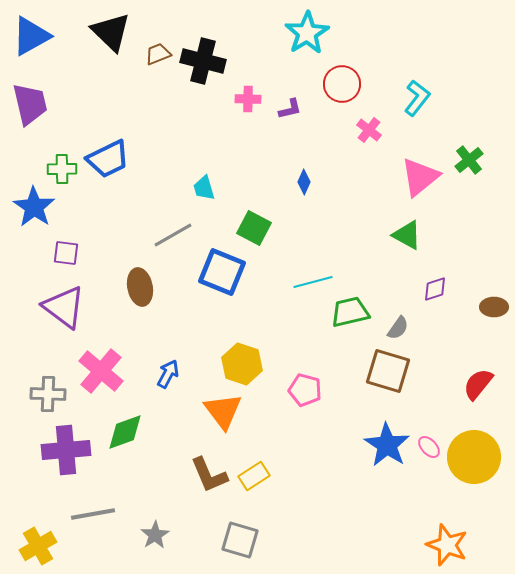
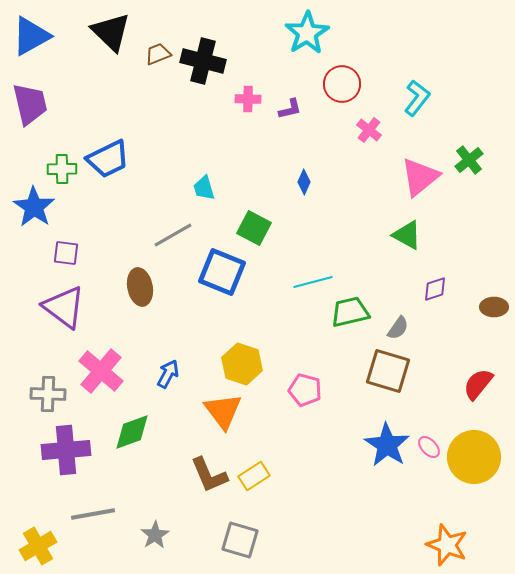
green diamond at (125, 432): moved 7 px right
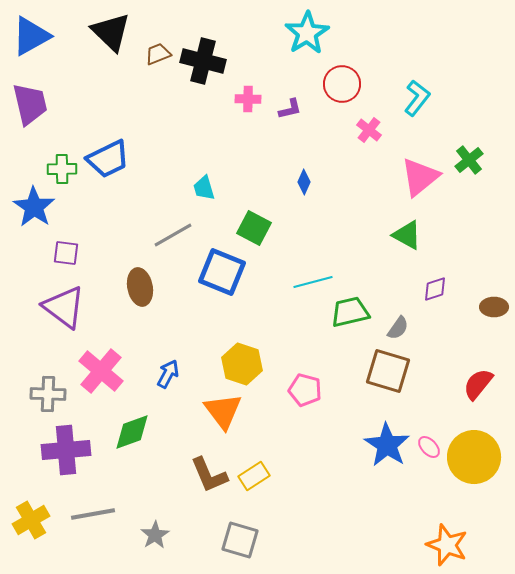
yellow cross at (38, 546): moved 7 px left, 26 px up
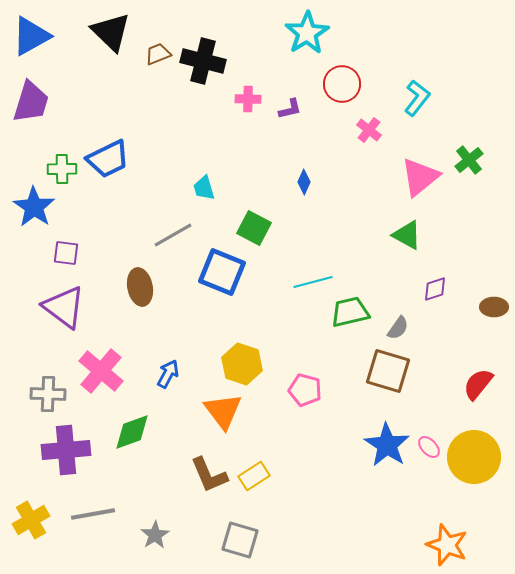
purple trapezoid at (30, 104): moved 1 px right, 2 px up; rotated 30 degrees clockwise
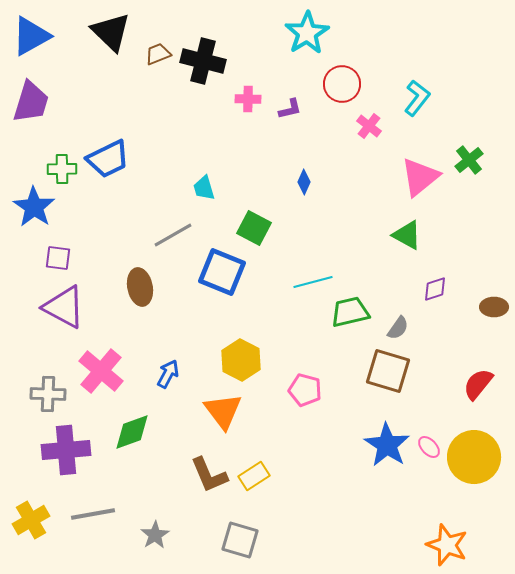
pink cross at (369, 130): moved 4 px up
purple square at (66, 253): moved 8 px left, 5 px down
purple triangle at (64, 307): rotated 9 degrees counterclockwise
yellow hexagon at (242, 364): moved 1 px left, 4 px up; rotated 9 degrees clockwise
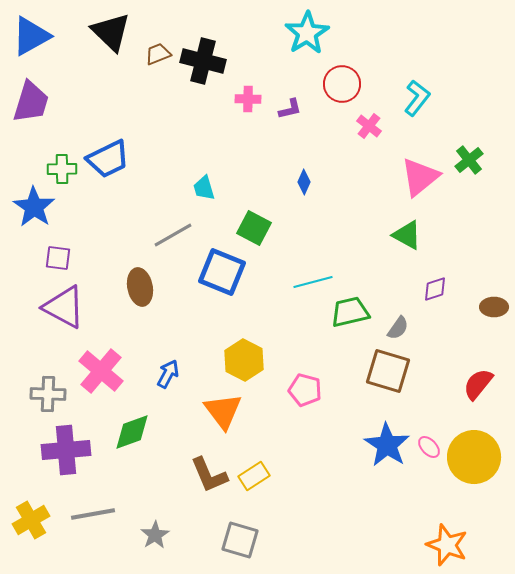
yellow hexagon at (241, 360): moved 3 px right
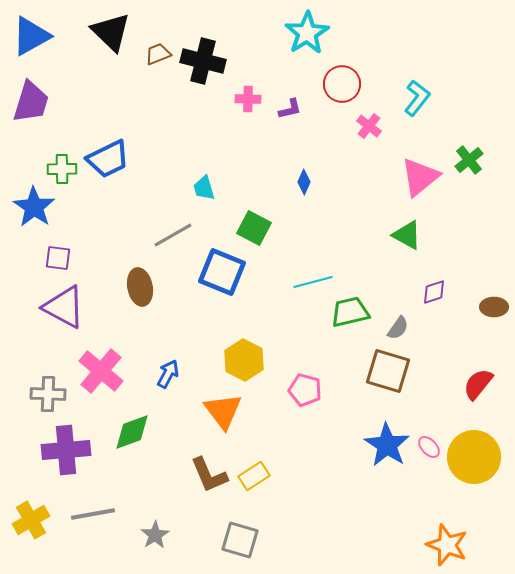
purple diamond at (435, 289): moved 1 px left, 3 px down
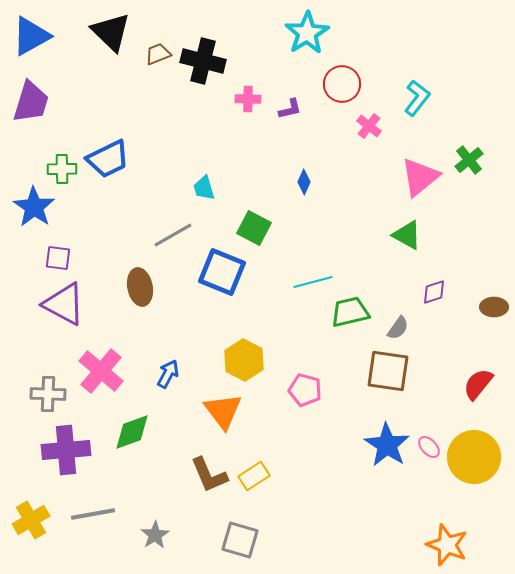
purple triangle at (64, 307): moved 3 px up
brown square at (388, 371): rotated 9 degrees counterclockwise
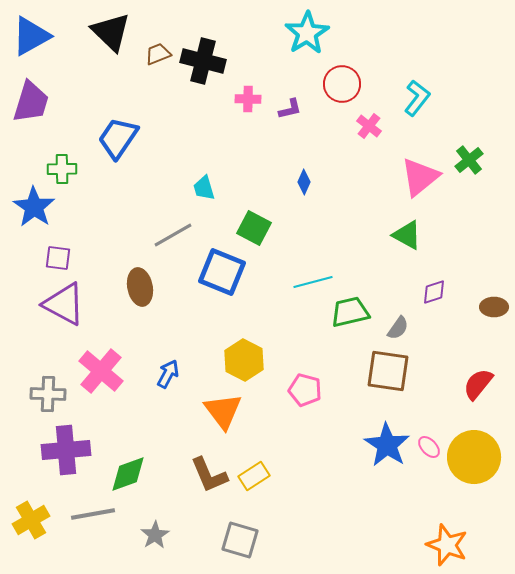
blue trapezoid at (108, 159): moved 10 px right, 21 px up; rotated 150 degrees clockwise
green diamond at (132, 432): moved 4 px left, 42 px down
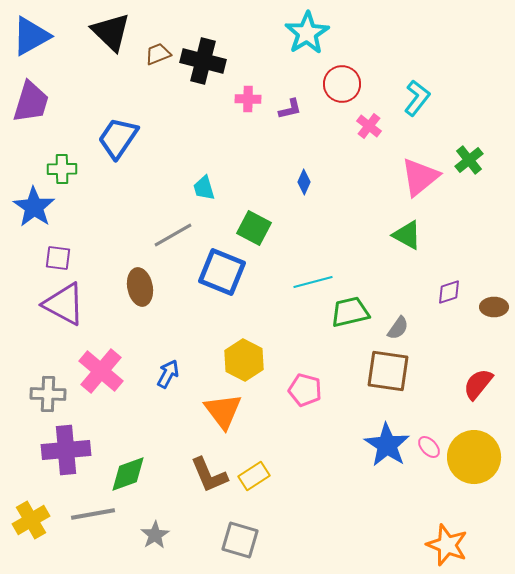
purple diamond at (434, 292): moved 15 px right
